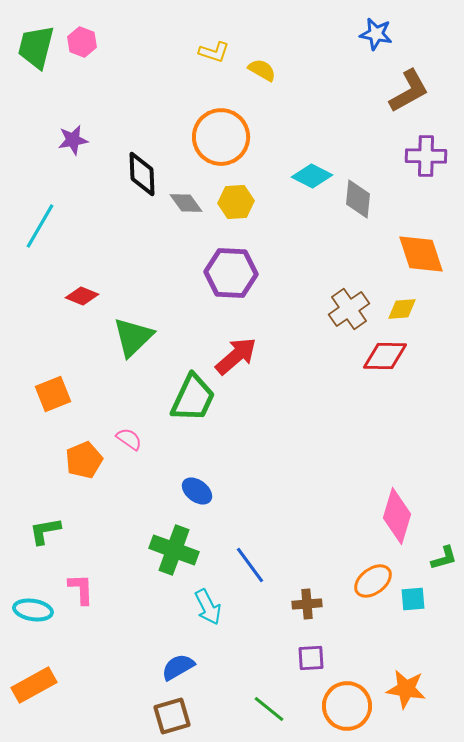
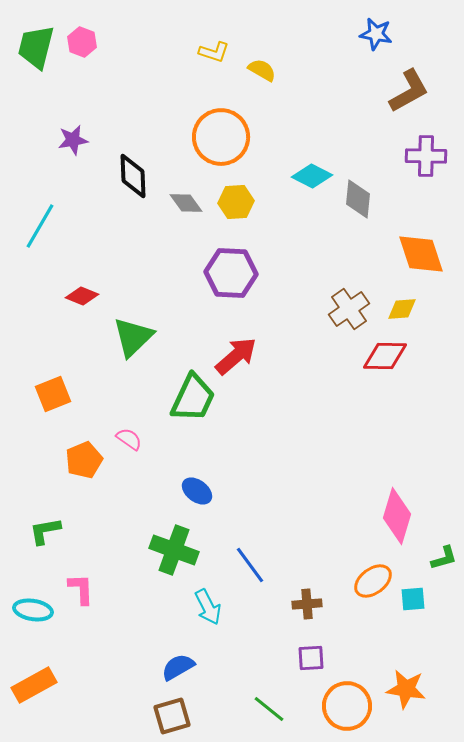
black diamond at (142, 174): moved 9 px left, 2 px down
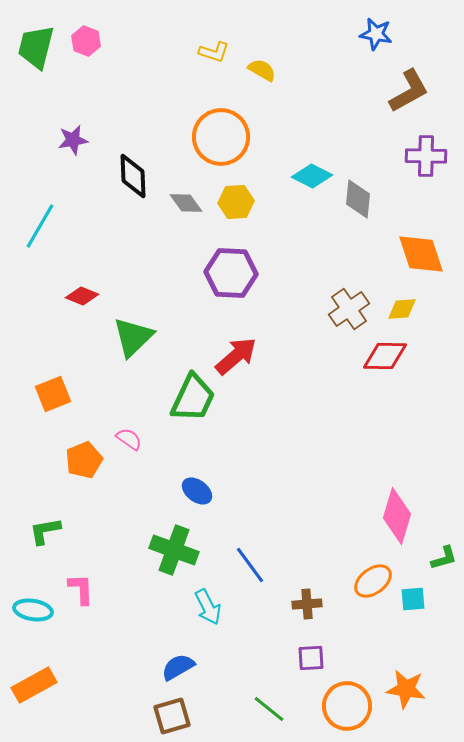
pink hexagon at (82, 42): moved 4 px right, 1 px up
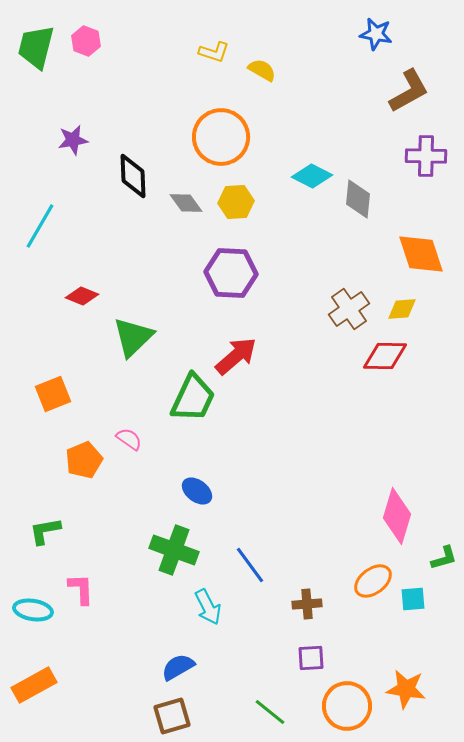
green line at (269, 709): moved 1 px right, 3 px down
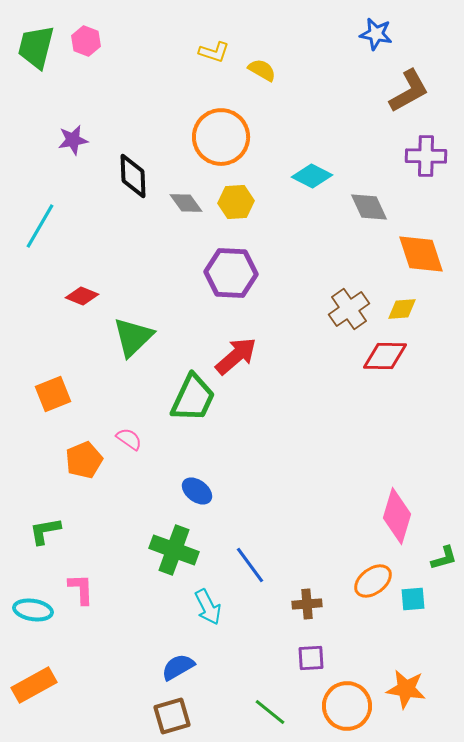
gray diamond at (358, 199): moved 11 px right, 8 px down; rotated 30 degrees counterclockwise
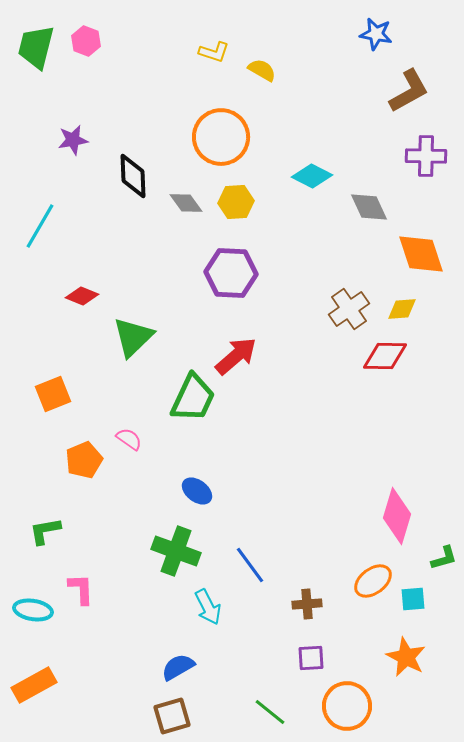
green cross at (174, 550): moved 2 px right, 1 px down
orange star at (406, 689): moved 32 px up; rotated 18 degrees clockwise
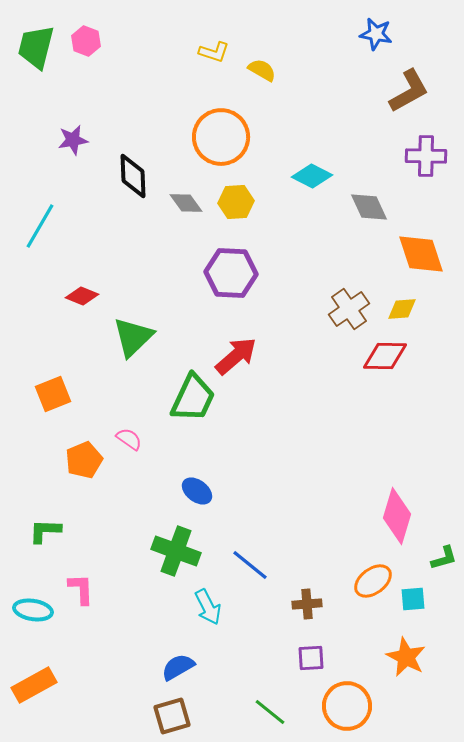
green L-shape at (45, 531): rotated 12 degrees clockwise
blue line at (250, 565): rotated 15 degrees counterclockwise
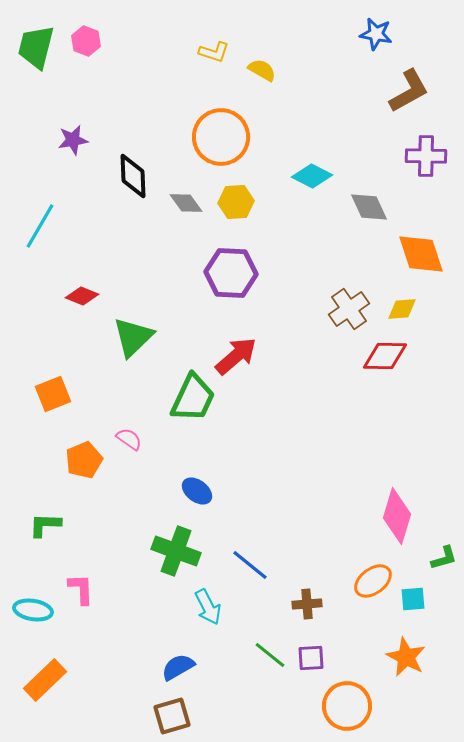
green L-shape at (45, 531): moved 6 px up
orange rectangle at (34, 685): moved 11 px right, 5 px up; rotated 15 degrees counterclockwise
green line at (270, 712): moved 57 px up
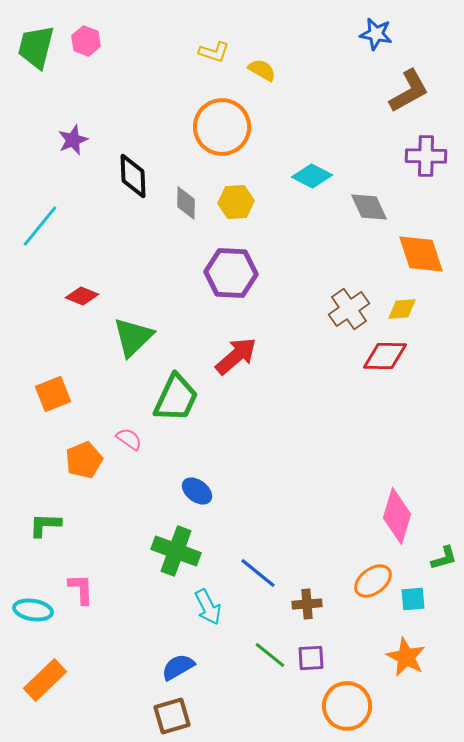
orange circle at (221, 137): moved 1 px right, 10 px up
purple star at (73, 140): rotated 12 degrees counterclockwise
gray diamond at (186, 203): rotated 36 degrees clockwise
cyan line at (40, 226): rotated 9 degrees clockwise
green trapezoid at (193, 398): moved 17 px left
blue line at (250, 565): moved 8 px right, 8 px down
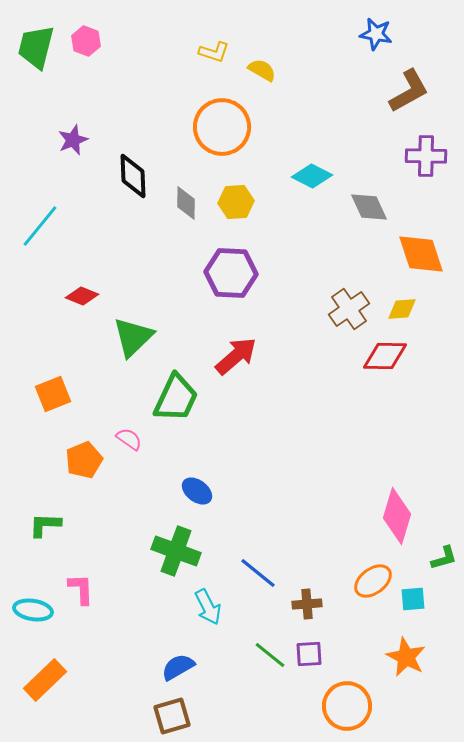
purple square at (311, 658): moved 2 px left, 4 px up
